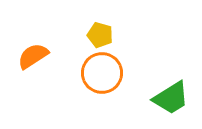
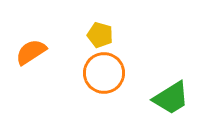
orange semicircle: moved 2 px left, 4 px up
orange circle: moved 2 px right
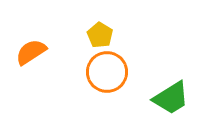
yellow pentagon: rotated 15 degrees clockwise
orange circle: moved 3 px right, 1 px up
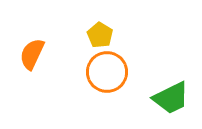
orange semicircle: moved 1 px right, 2 px down; rotated 32 degrees counterclockwise
green trapezoid: rotated 6 degrees clockwise
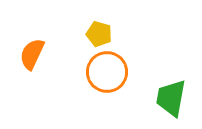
yellow pentagon: moved 1 px left, 1 px up; rotated 15 degrees counterclockwise
green trapezoid: rotated 126 degrees clockwise
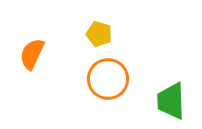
orange circle: moved 1 px right, 7 px down
green trapezoid: moved 3 px down; rotated 12 degrees counterclockwise
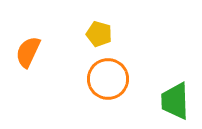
orange semicircle: moved 4 px left, 2 px up
green trapezoid: moved 4 px right
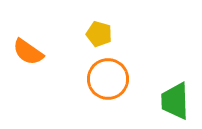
orange semicircle: rotated 80 degrees counterclockwise
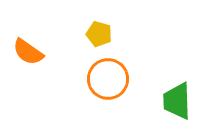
green trapezoid: moved 2 px right
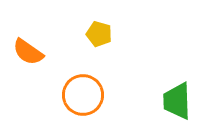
orange circle: moved 25 px left, 16 px down
